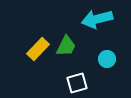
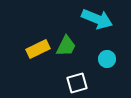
cyan arrow: rotated 144 degrees counterclockwise
yellow rectangle: rotated 20 degrees clockwise
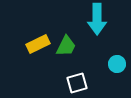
cyan arrow: rotated 68 degrees clockwise
yellow rectangle: moved 5 px up
cyan circle: moved 10 px right, 5 px down
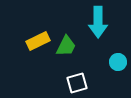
cyan arrow: moved 1 px right, 3 px down
yellow rectangle: moved 3 px up
cyan circle: moved 1 px right, 2 px up
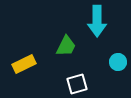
cyan arrow: moved 1 px left, 1 px up
yellow rectangle: moved 14 px left, 23 px down
white square: moved 1 px down
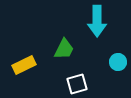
green trapezoid: moved 2 px left, 3 px down
yellow rectangle: moved 1 px down
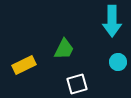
cyan arrow: moved 15 px right
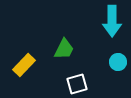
yellow rectangle: rotated 20 degrees counterclockwise
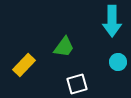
green trapezoid: moved 2 px up; rotated 10 degrees clockwise
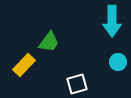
green trapezoid: moved 15 px left, 5 px up
